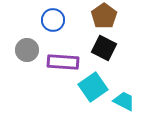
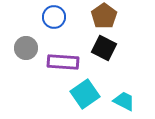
blue circle: moved 1 px right, 3 px up
gray circle: moved 1 px left, 2 px up
cyan square: moved 8 px left, 7 px down
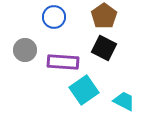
gray circle: moved 1 px left, 2 px down
cyan square: moved 1 px left, 4 px up
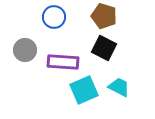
brown pentagon: rotated 20 degrees counterclockwise
cyan square: rotated 12 degrees clockwise
cyan trapezoid: moved 5 px left, 14 px up
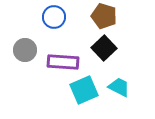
black square: rotated 20 degrees clockwise
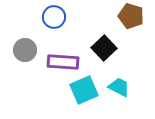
brown pentagon: moved 27 px right
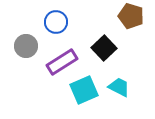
blue circle: moved 2 px right, 5 px down
gray circle: moved 1 px right, 4 px up
purple rectangle: moved 1 px left; rotated 36 degrees counterclockwise
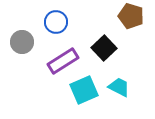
gray circle: moved 4 px left, 4 px up
purple rectangle: moved 1 px right, 1 px up
